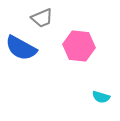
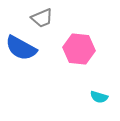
pink hexagon: moved 3 px down
cyan semicircle: moved 2 px left
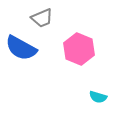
pink hexagon: rotated 16 degrees clockwise
cyan semicircle: moved 1 px left
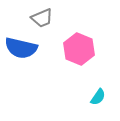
blue semicircle: rotated 16 degrees counterclockwise
cyan semicircle: rotated 72 degrees counterclockwise
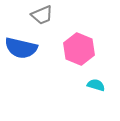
gray trapezoid: moved 3 px up
cyan semicircle: moved 2 px left, 12 px up; rotated 108 degrees counterclockwise
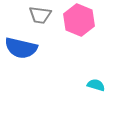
gray trapezoid: moved 2 px left; rotated 30 degrees clockwise
pink hexagon: moved 29 px up
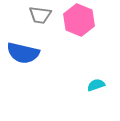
blue semicircle: moved 2 px right, 5 px down
cyan semicircle: rotated 36 degrees counterclockwise
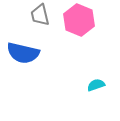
gray trapezoid: rotated 70 degrees clockwise
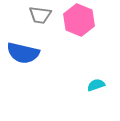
gray trapezoid: rotated 70 degrees counterclockwise
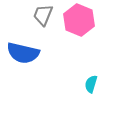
gray trapezoid: moved 3 px right; rotated 105 degrees clockwise
cyan semicircle: moved 5 px left, 1 px up; rotated 54 degrees counterclockwise
